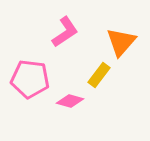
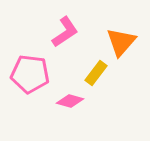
yellow rectangle: moved 3 px left, 2 px up
pink pentagon: moved 5 px up
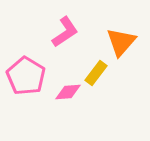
pink pentagon: moved 4 px left, 2 px down; rotated 24 degrees clockwise
pink diamond: moved 2 px left, 9 px up; rotated 20 degrees counterclockwise
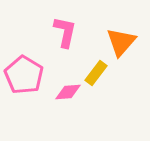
pink L-shape: rotated 44 degrees counterclockwise
pink pentagon: moved 2 px left, 1 px up
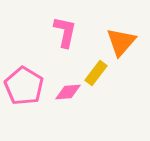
pink pentagon: moved 11 px down
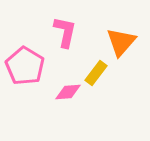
pink pentagon: moved 1 px right, 20 px up
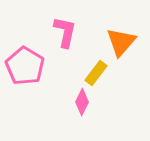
pink diamond: moved 14 px right, 10 px down; rotated 60 degrees counterclockwise
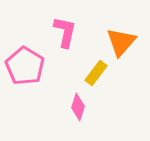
pink diamond: moved 4 px left, 5 px down; rotated 8 degrees counterclockwise
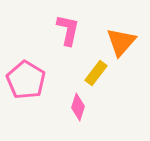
pink L-shape: moved 3 px right, 2 px up
pink pentagon: moved 1 px right, 14 px down
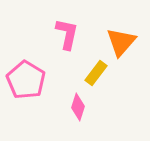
pink L-shape: moved 1 px left, 4 px down
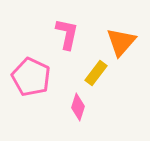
pink pentagon: moved 5 px right, 3 px up; rotated 6 degrees counterclockwise
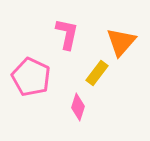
yellow rectangle: moved 1 px right
